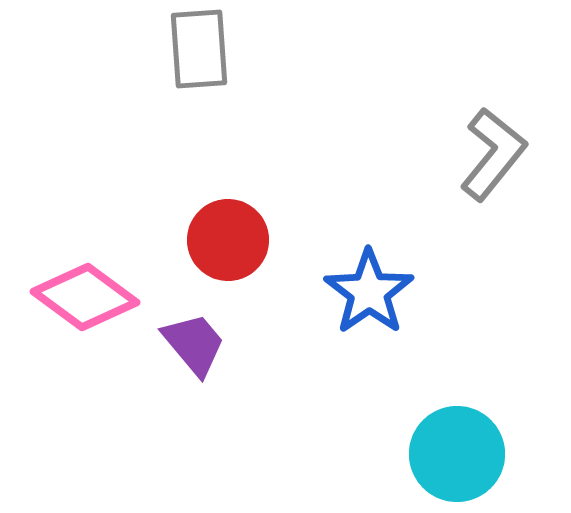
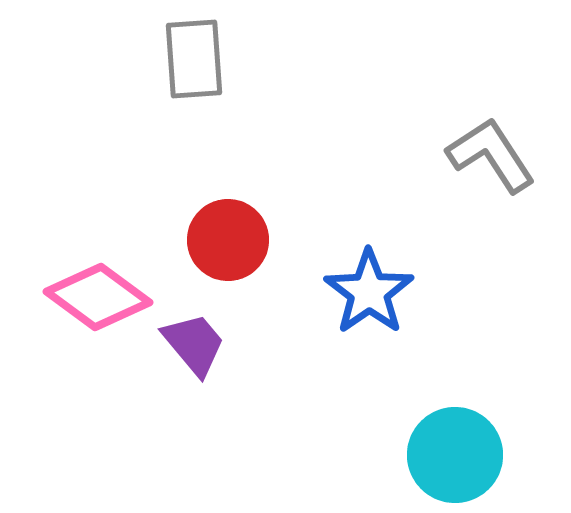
gray rectangle: moved 5 px left, 10 px down
gray L-shape: moved 2 px left, 1 px down; rotated 72 degrees counterclockwise
pink diamond: moved 13 px right
cyan circle: moved 2 px left, 1 px down
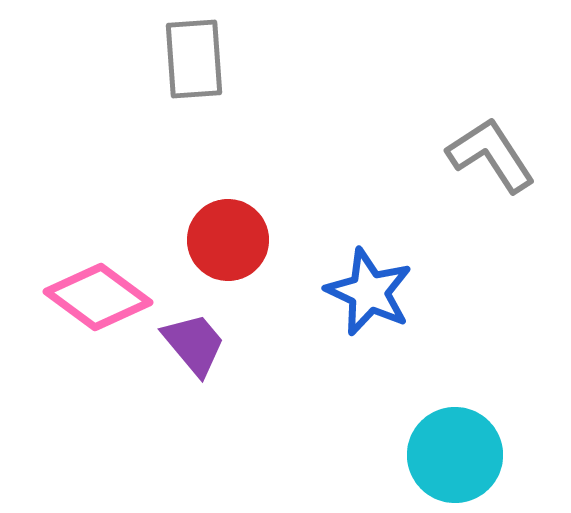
blue star: rotated 12 degrees counterclockwise
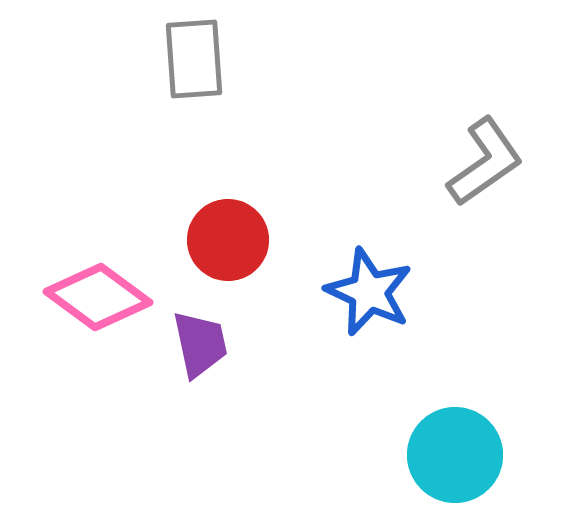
gray L-shape: moved 6 px left, 7 px down; rotated 88 degrees clockwise
purple trapezoid: moved 6 px right; rotated 28 degrees clockwise
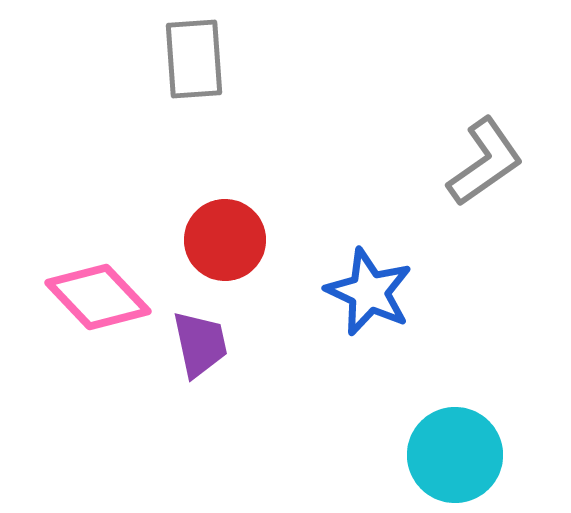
red circle: moved 3 px left
pink diamond: rotated 10 degrees clockwise
